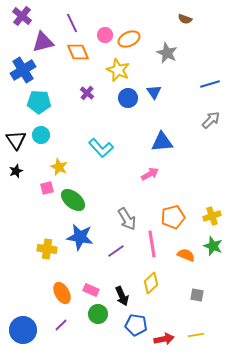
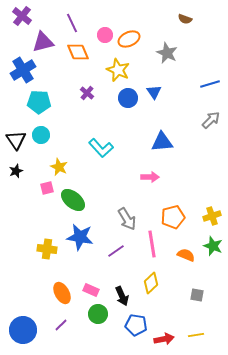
pink arrow at (150, 174): moved 3 px down; rotated 30 degrees clockwise
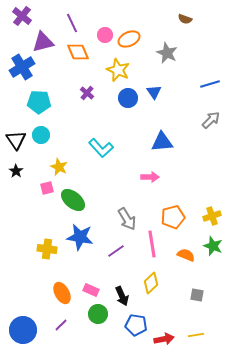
blue cross at (23, 70): moved 1 px left, 3 px up
black star at (16, 171): rotated 16 degrees counterclockwise
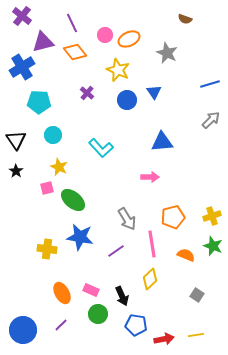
orange diamond at (78, 52): moved 3 px left; rotated 15 degrees counterclockwise
blue circle at (128, 98): moved 1 px left, 2 px down
cyan circle at (41, 135): moved 12 px right
yellow diamond at (151, 283): moved 1 px left, 4 px up
gray square at (197, 295): rotated 24 degrees clockwise
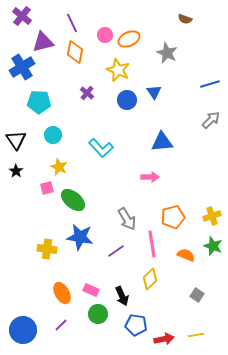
orange diamond at (75, 52): rotated 50 degrees clockwise
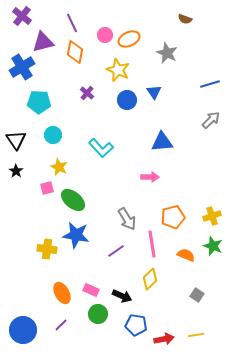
blue star at (80, 237): moved 4 px left, 2 px up
black arrow at (122, 296): rotated 42 degrees counterclockwise
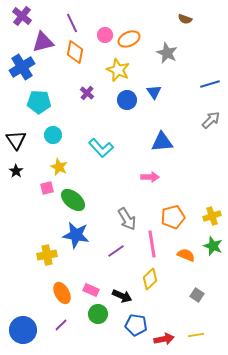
yellow cross at (47, 249): moved 6 px down; rotated 18 degrees counterclockwise
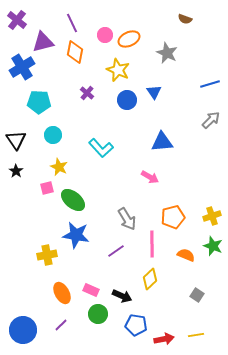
purple cross at (22, 16): moved 5 px left, 4 px down
pink arrow at (150, 177): rotated 30 degrees clockwise
pink line at (152, 244): rotated 8 degrees clockwise
